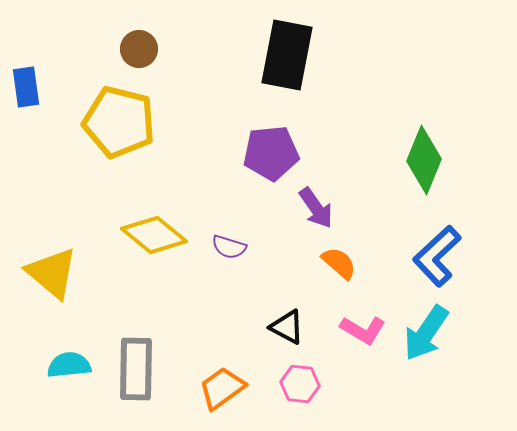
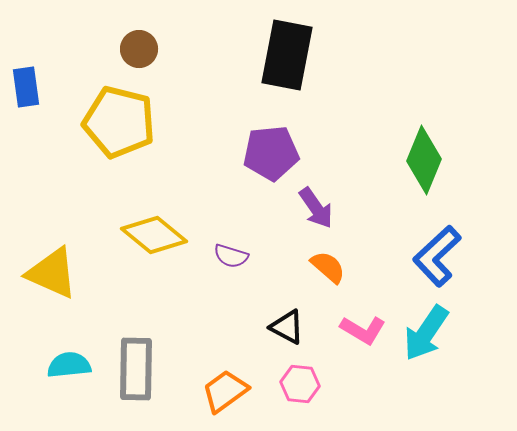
purple semicircle: moved 2 px right, 9 px down
orange semicircle: moved 11 px left, 4 px down
yellow triangle: rotated 16 degrees counterclockwise
orange trapezoid: moved 3 px right, 3 px down
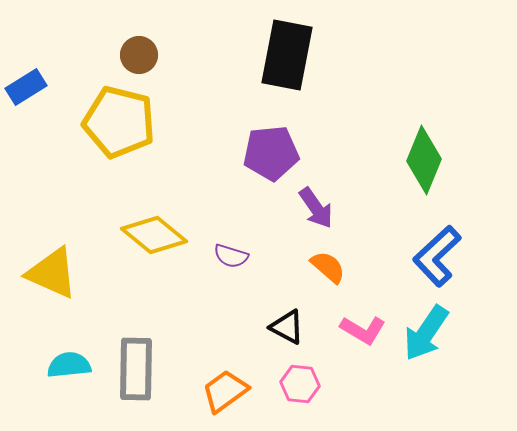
brown circle: moved 6 px down
blue rectangle: rotated 66 degrees clockwise
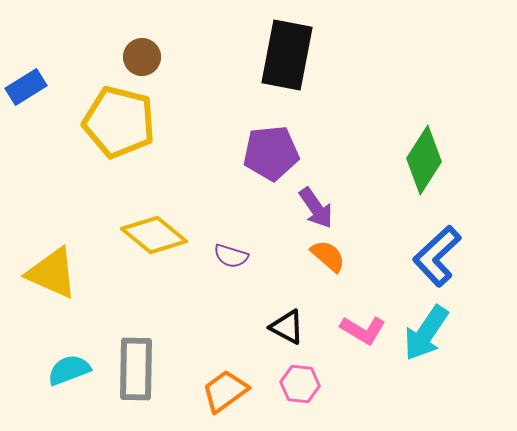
brown circle: moved 3 px right, 2 px down
green diamond: rotated 10 degrees clockwise
orange semicircle: moved 11 px up
cyan semicircle: moved 5 px down; rotated 15 degrees counterclockwise
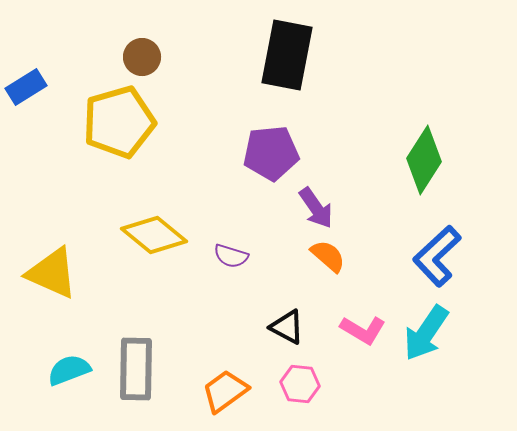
yellow pentagon: rotated 30 degrees counterclockwise
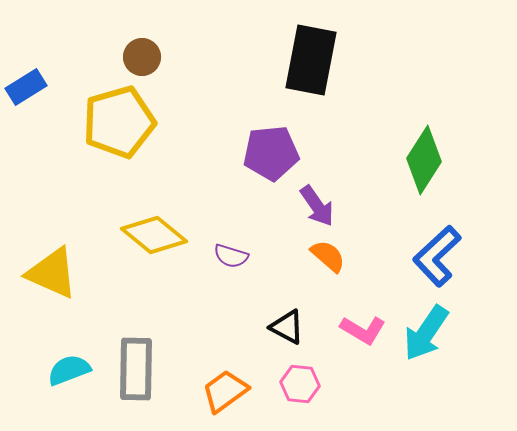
black rectangle: moved 24 px right, 5 px down
purple arrow: moved 1 px right, 2 px up
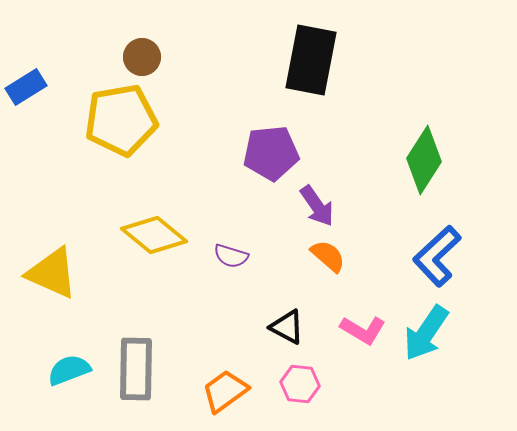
yellow pentagon: moved 2 px right, 2 px up; rotated 6 degrees clockwise
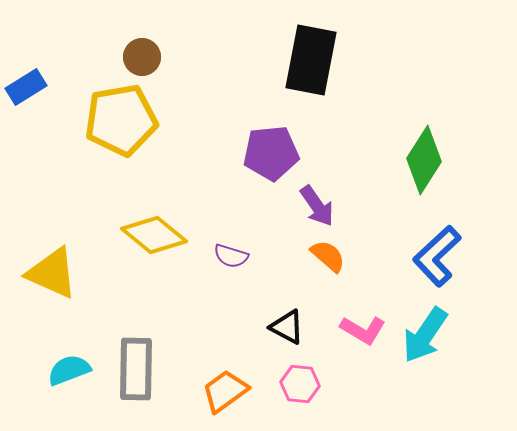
cyan arrow: moved 1 px left, 2 px down
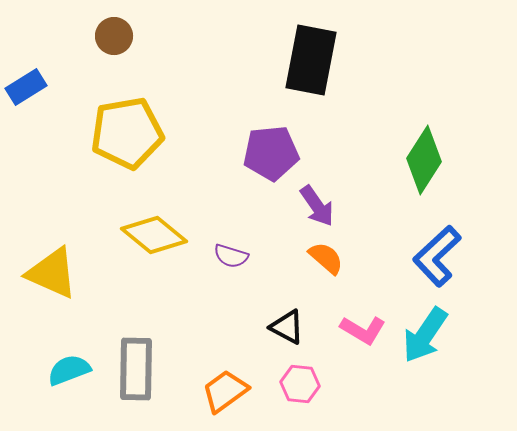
brown circle: moved 28 px left, 21 px up
yellow pentagon: moved 6 px right, 13 px down
orange semicircle: moved 2 px left, 2 px down
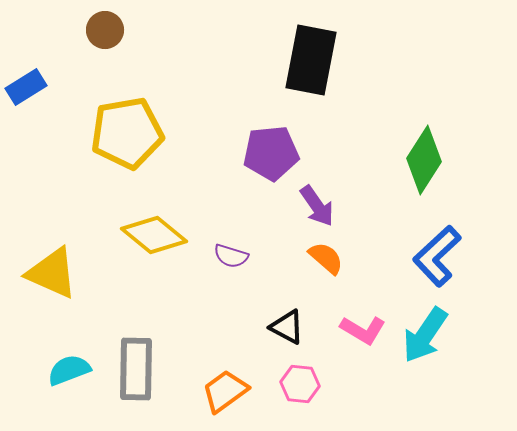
brown circle: moved 9 px left, 6 px up
